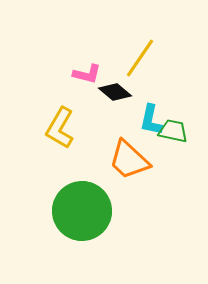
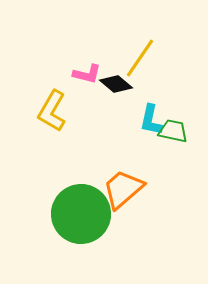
black diamond: moved 1 px right, 8 px up
yellow L-shape: moved 8 px left, 17 px up
orange trapezoid: moved 6 px left, 29 px down; rotated 96 degrees clockwise
green circle: moved 1 px left, 3 px down
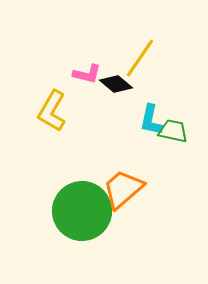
green circle: moved 1 px right, 3 px up
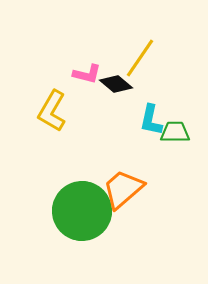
green trapezoid: moved 2 px right, 1 px down; rotated 12 degrees counterclockwise
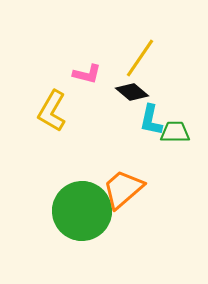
black diamond: moved 16 px right, 8 px down
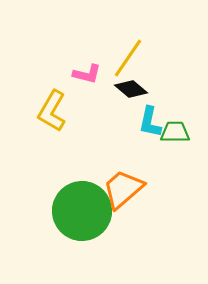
yellow line: moved 12 px left
black diamond: moved 1 px left, 3 px up
cyan L-shape: moved 1 px left, 2 px down
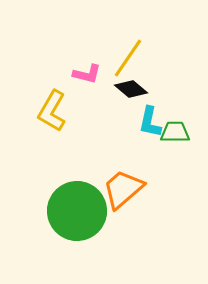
green circle: moved 5 px left
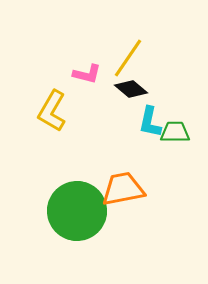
orange trapezoid: rotated 30 degrees clockwise
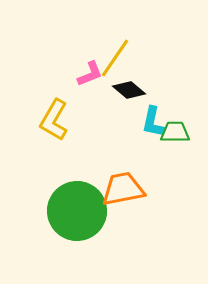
yellow line: moved 13 px left
pink L-shape: moved 3 px right; rotated 36 degrees counterclockwise
black diamond: moved 2 px left, 1 px down
yellow L-shape: moved 2 px right, 9 px down
cyan L-shape: moved 3 px right
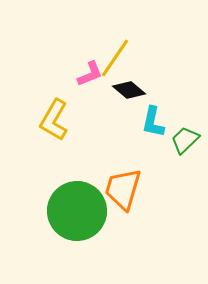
green trapezoid: moved 10 px right, 8 px down; rotated 44 degrees counterclockwise
orange trapezoid: rotated 63 degrees counterclockwise
